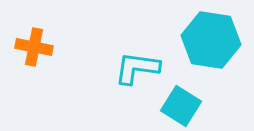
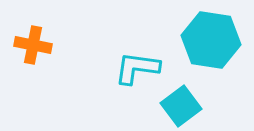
orange cross: moved 1 px left, 2 px up
cyan square: rotated 21 degrees clockwise
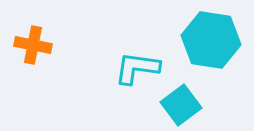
cyan square: moved 1 px up
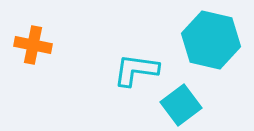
cyan hexagon: rotated 4 degrees clockwise
cyan L-shape: moved 1 px left, 2 px down
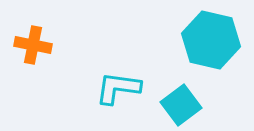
cyan L-shape: moved 18 px left, 18 px down
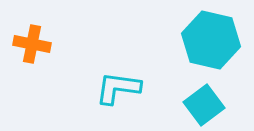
orange cross: moved 1 px left, 1 px up
cyan square: moved 23 px right
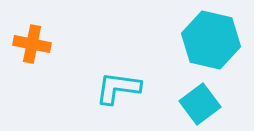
cyan square: moved 4 px left, 1 px up
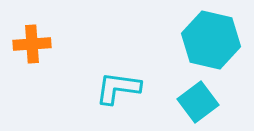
orange cross: rotated 15 degrees counterclockwise
cyan square: moved 2 px left, 2 px up
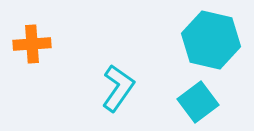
cyan L-shape: rotated 117 degrees clockwise
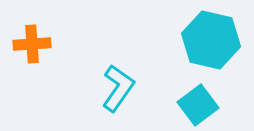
cyan square: moved 3 px down
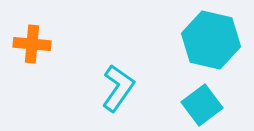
orange cross: rotated 9 degrees clockwise
cyan square: moved 4 px right
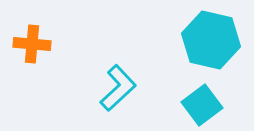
cyan L-shape: rotated 12 degrees clockwise
